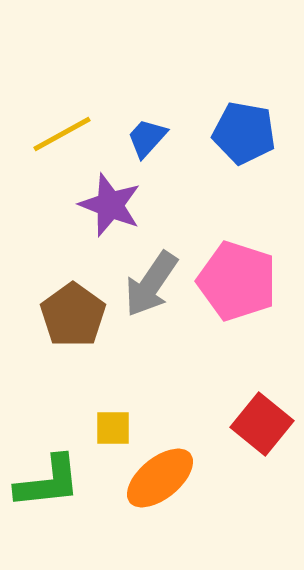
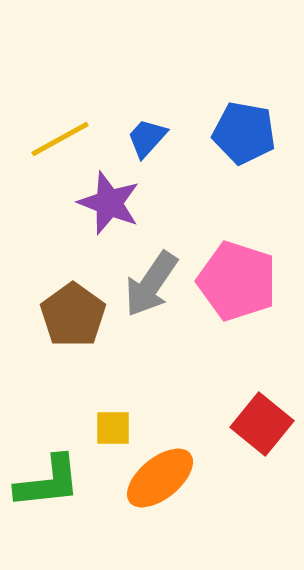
yellow line: moved 2 px left, 5 px down
purple star: moved 1 px left, 2 px up
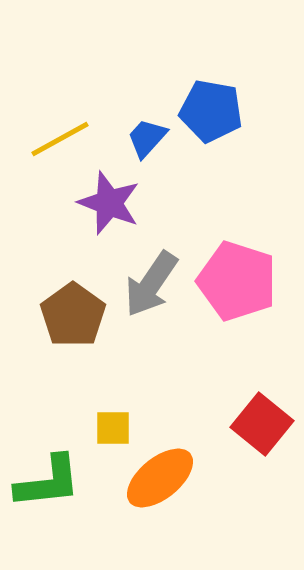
blue pentagon: moved 33 px left, 22 px up
